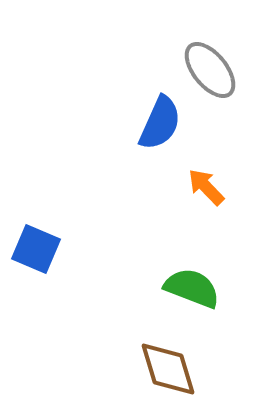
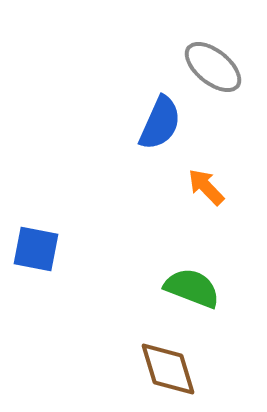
gray ellipse: moved 3 px right, 3 px up; rotated 12 degrees counterclockwise
blue square: rotated 12 degrees counterclockwise
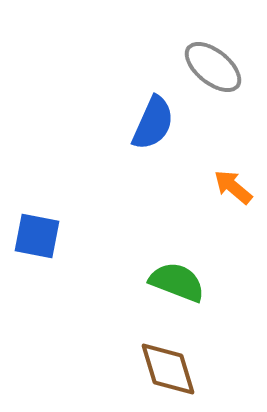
blue semicircle: moved 7 px left
orange arrow: moved 27 px right; rotated 6 degrees counterclockwise
blue square: moved 1 px right, 13 px up
green semicircle: moved 15 px left, 6 px up
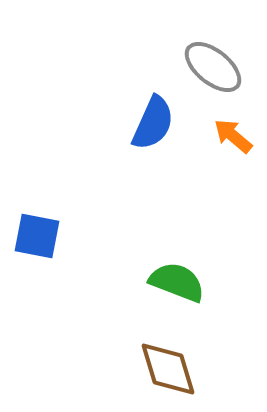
orange arrow: moved 51 px up
